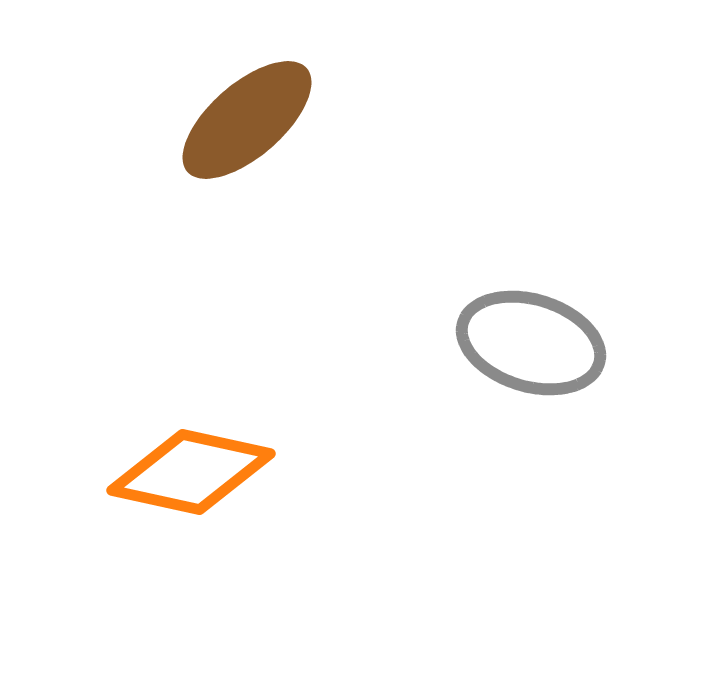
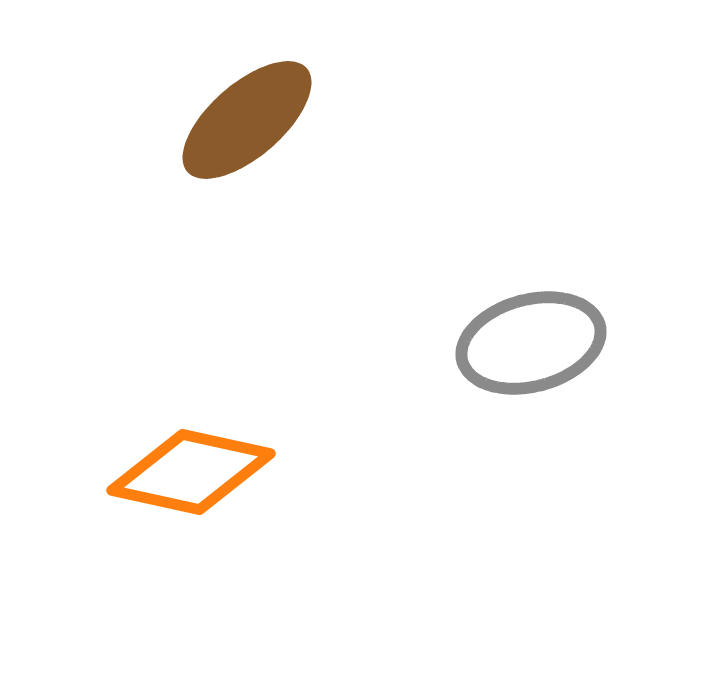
gray ellipse: rotated 32 degrees counterclockwise
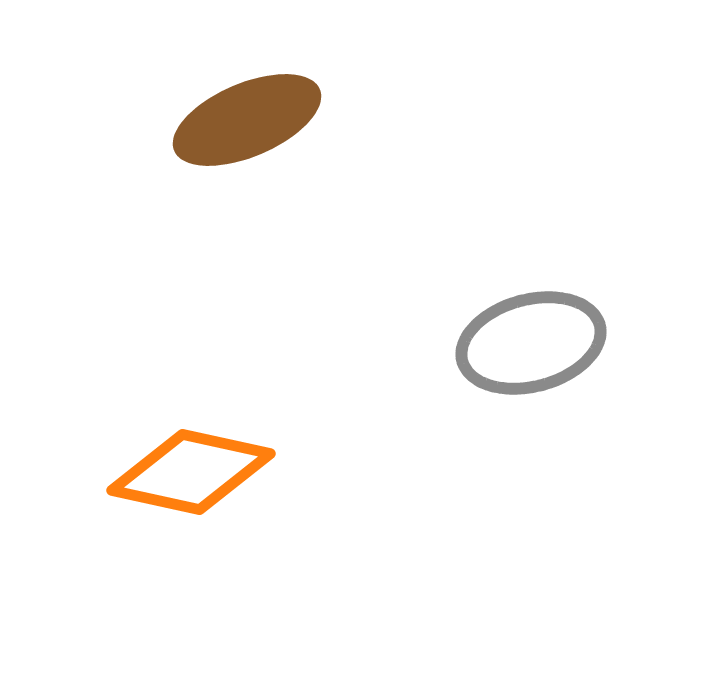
brown ellipse: rotated 18 degrees clockwise
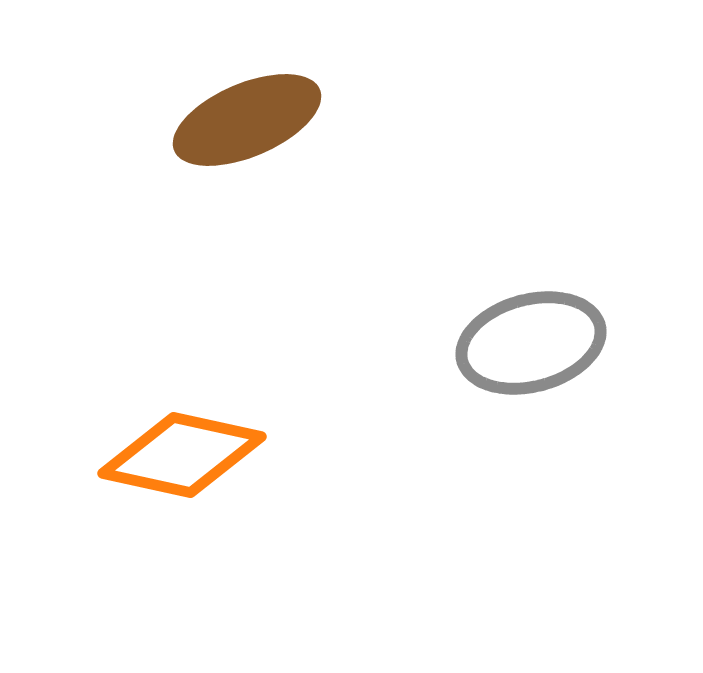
orange diamond: moved 9 px left, 17 px up
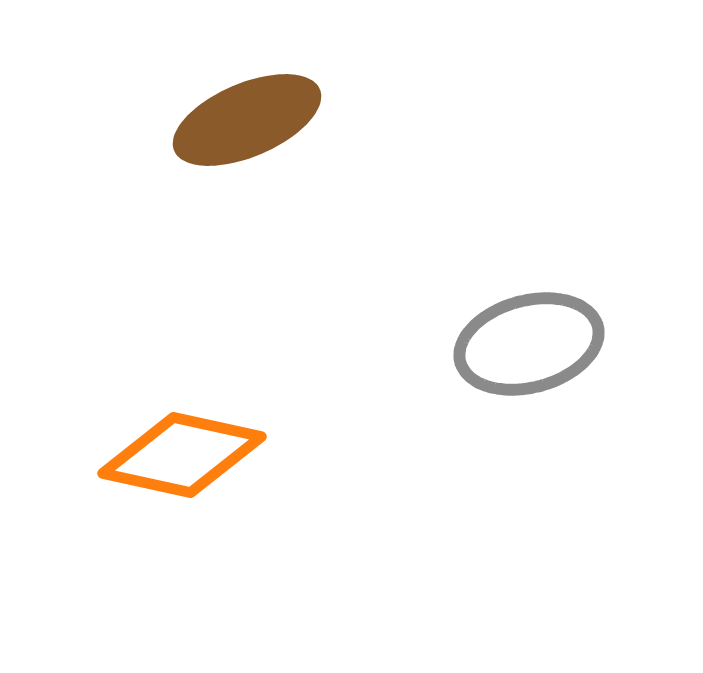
gray ellipse: moved 2 px left, 1 px down
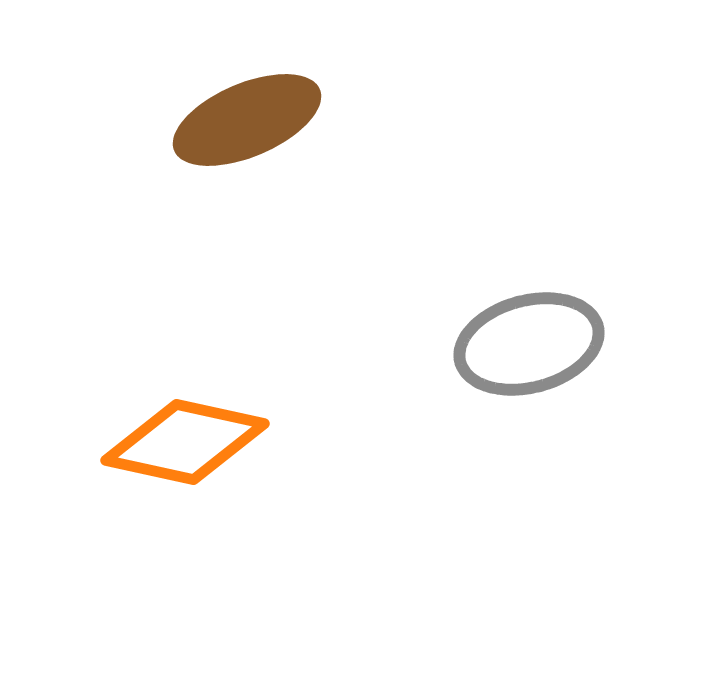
orange diamond: moved 3 px right, 13 px up
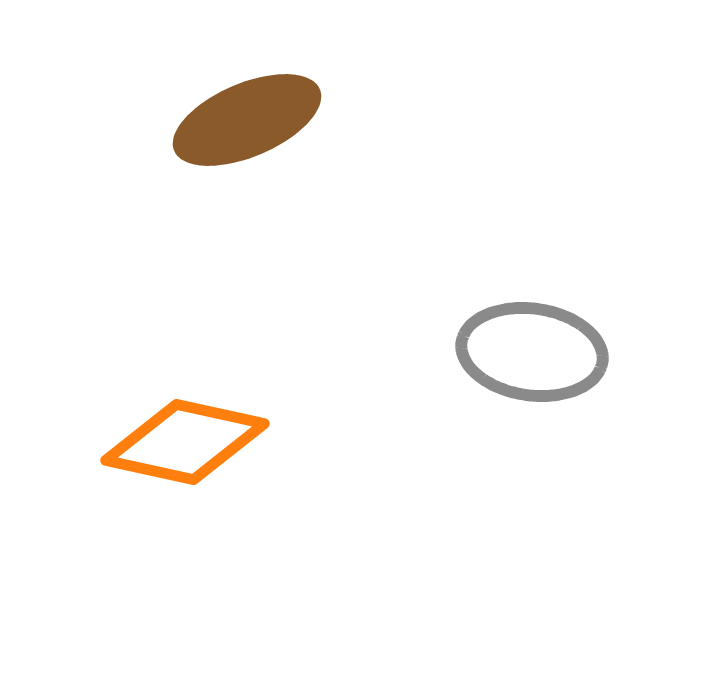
gray ellipse: moved 3 px right, 8 px down; rotated 23 degrees clockwise
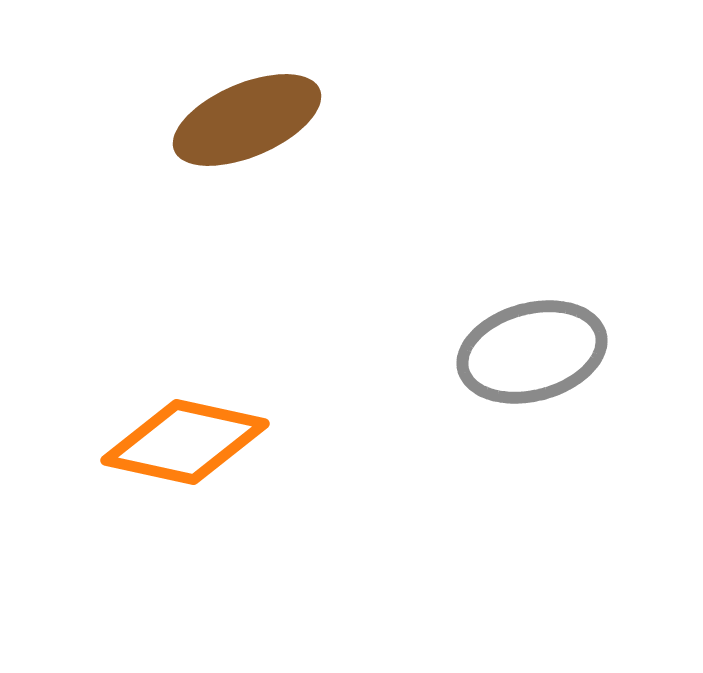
gray ellipse: rotated 23 degrees counterclockwise
